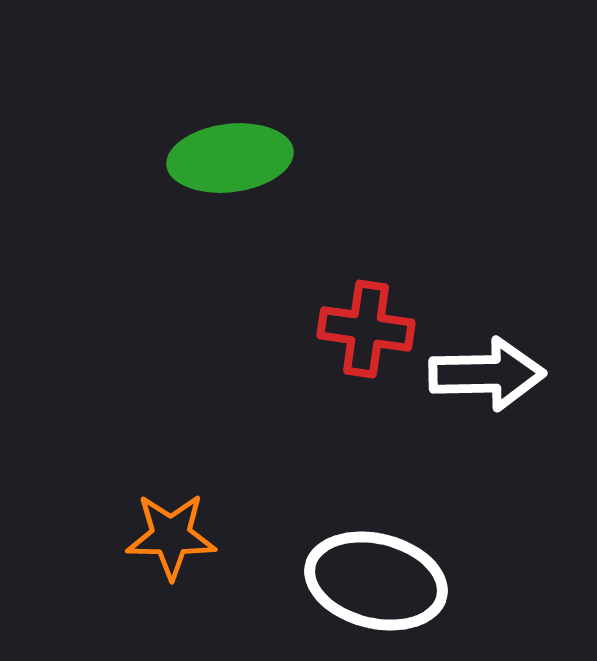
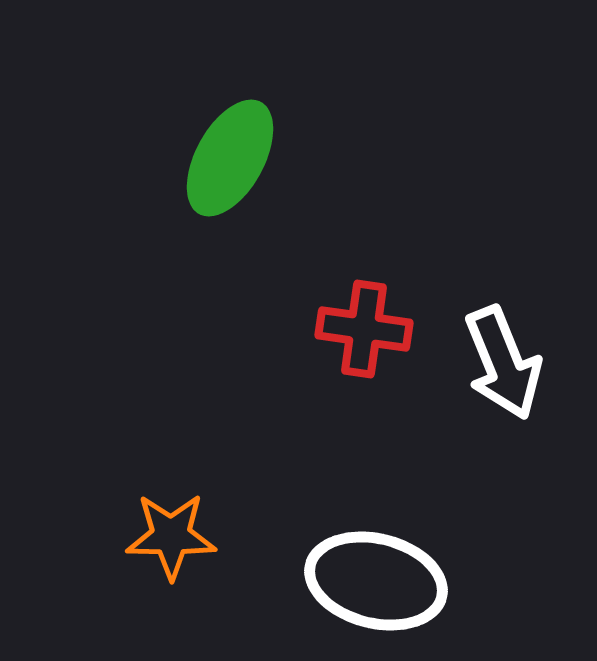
green ellipse: rotated 54 degrees counterclockwise
red cross: moved 2 px left
white arrow: moved 16 px right, 11 px up; rotated 69 degrees clockwise
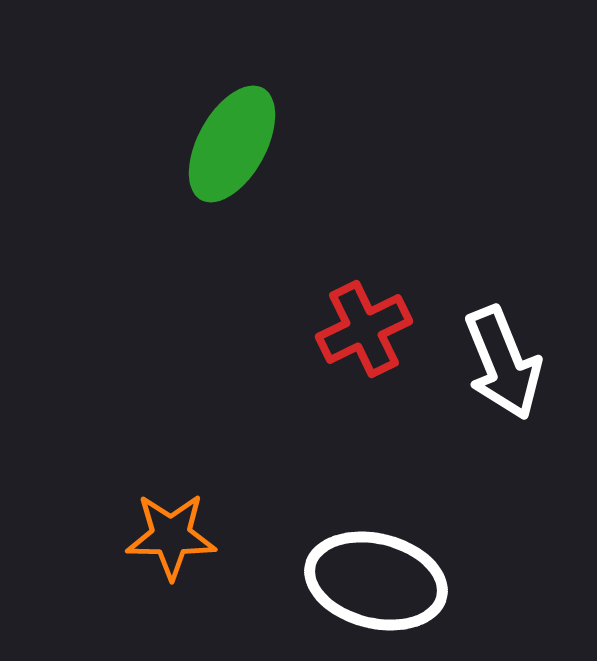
green ellipse: moved 2 px right, 14 px up
red cross: rotated 34 degrees counterclockwise
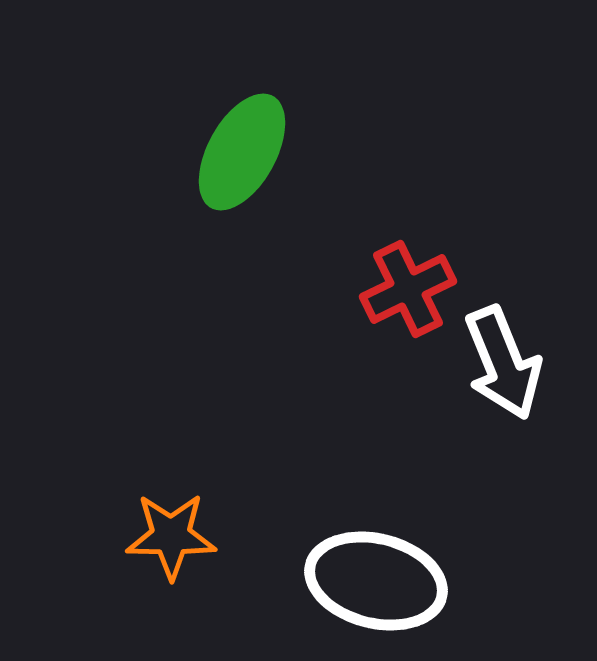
green ellipse: moved 10 px right, 8 px down
red cross: moved 44 px right, 40 px up
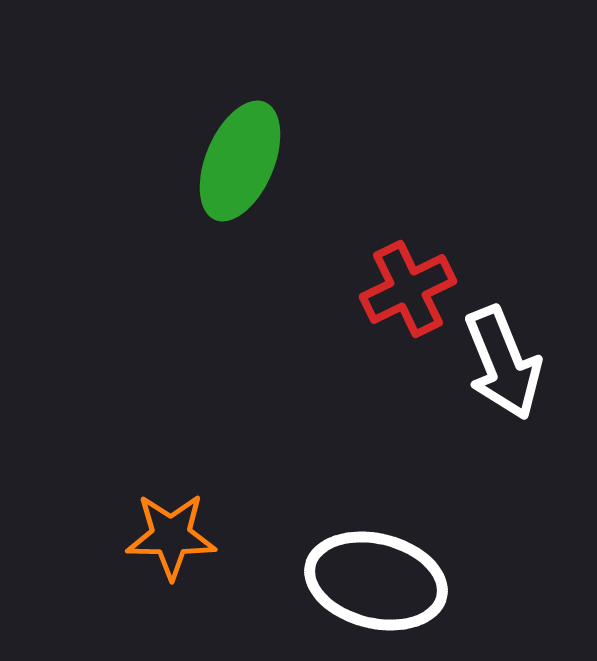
green ellipse: moved 2 px left, 9 px down; rotated 6 degrees counterclockwise
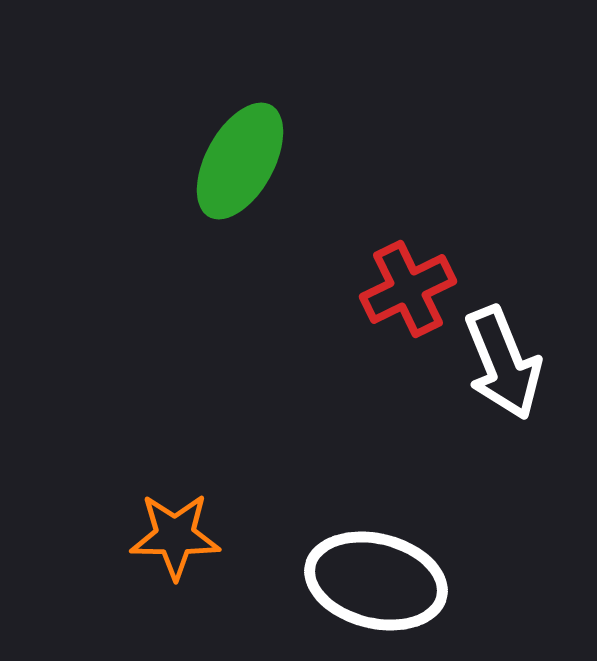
green ellipse: rotated 6 degrees clockwise
orange star: moved 4 px right
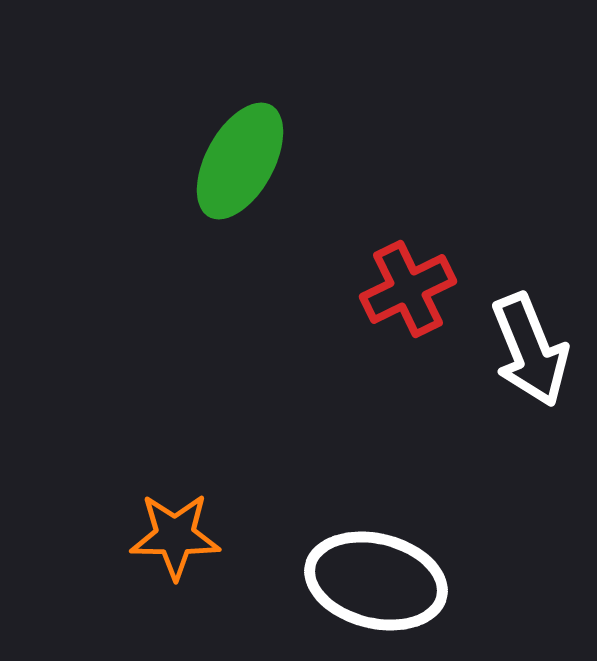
white arrow: moved 27 px right, 13 px up
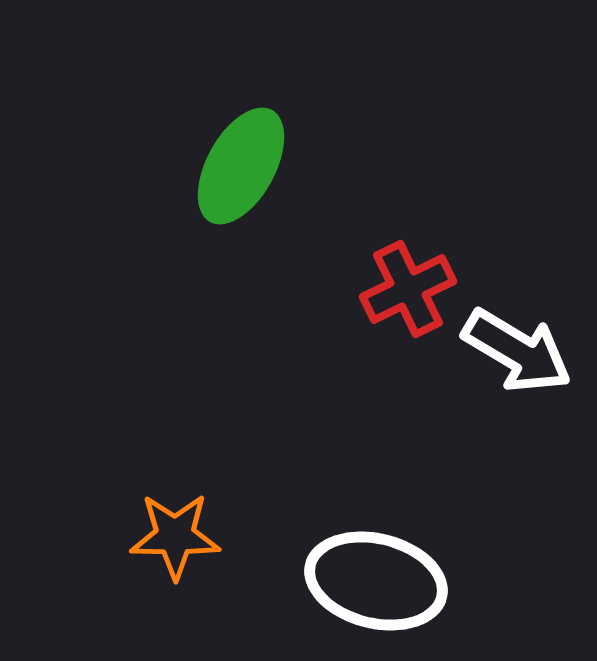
green ellipse: moved 1 px right, 5 px down
white arrow: moved 13 px left, 1 px down; rotated 37 degrees counterclockwise
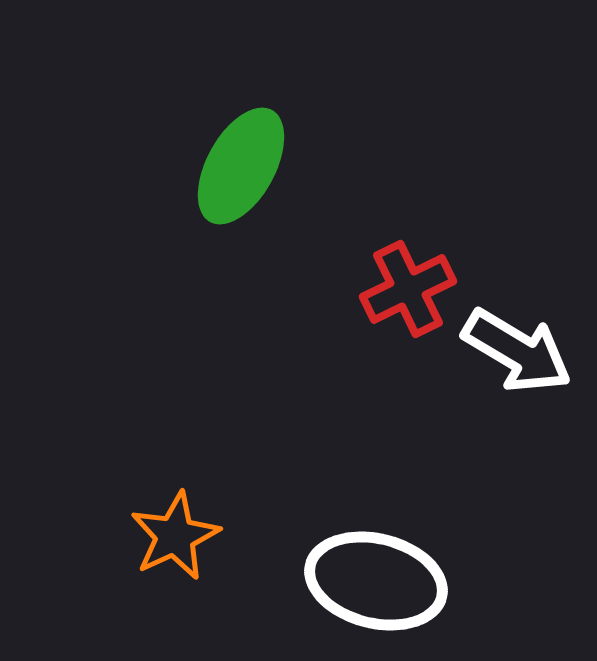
orange star: rotated 26 degrees counterclockwise
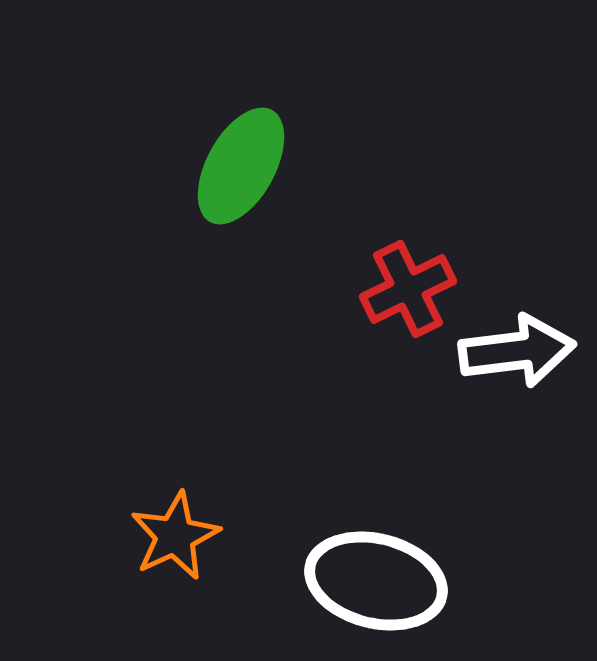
white arrow: rotated 38 degrees counterclockwise
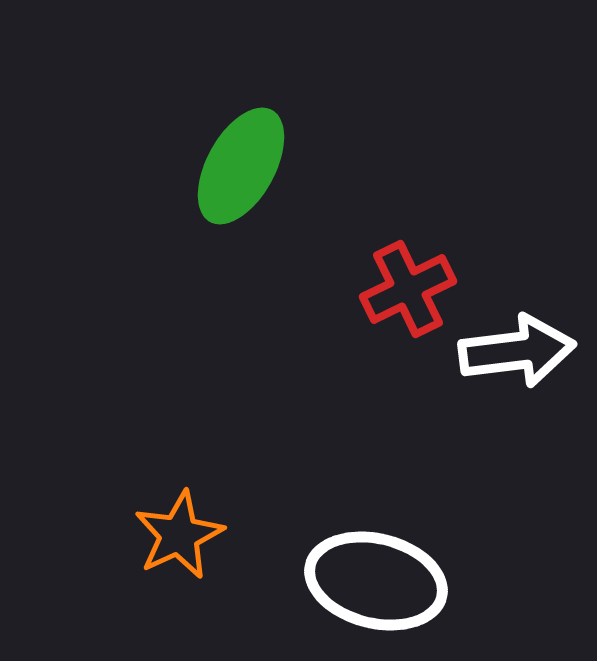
orange star: moved 4 px right, 1 px up
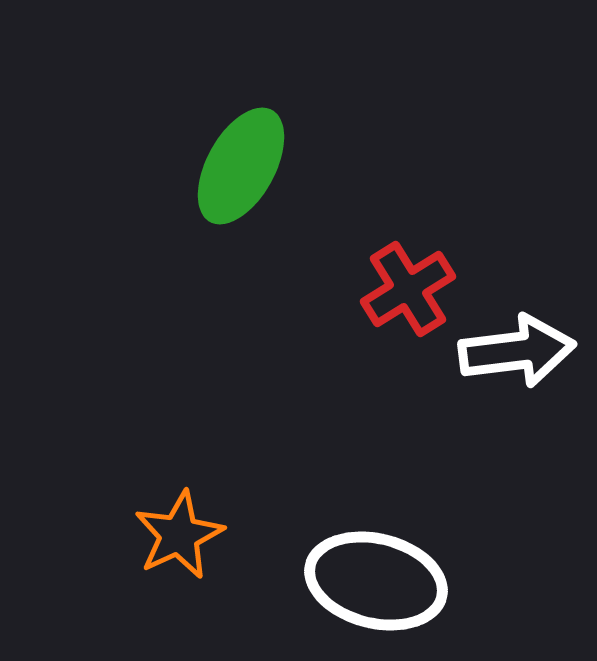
red cross: rotated 6 degrees counterclockwise
